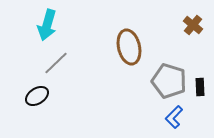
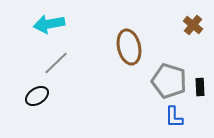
cyan arrow: moved 2 px right, 1 px up; rotated 64 degrees clockwise
blue L-shape: rotated 45 degrees counterclockwise
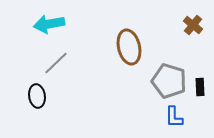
black ellipse: rotated 65 degrees counterclockwise
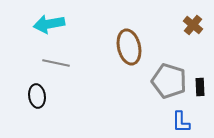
gray line: rotated 56 degrees clockwise
blue L-shape: moved 7 px right, 5 px down
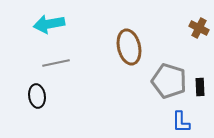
brown cross: moved 6 px right, 3 px down; rotated 12 degrees counterclockwise
gray line: rotated 24 degrees counterclockwise
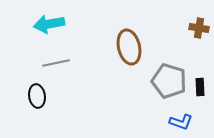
brown cross: rotated 18 degrees counterclockwise
blue L-shape: rotated 70 degrees counterclockwise
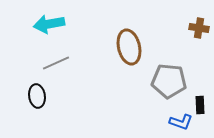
gray line: rotated 12 degrees counterclockwise
gray pentagon: rotated 12 degrees counterclockwise
black rectangle: moved 18 px down
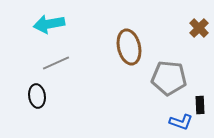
brown cross: rotated 36 degrees clockwise
gray pentagon: moved 3 px up
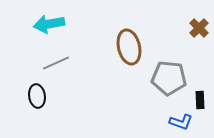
black rectangle: moved 5 px up
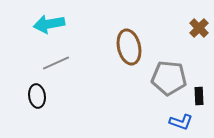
black rectangle: moved 1 px left, 4 px up
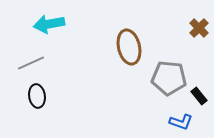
gray line: moved 25 px left
black rectangle: rotated 36 degrees counterclockwise
